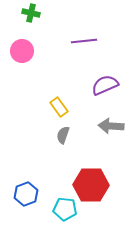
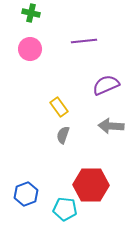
pink circle: moved 8 px right, 2 px up
purple semicircle: moved 1 px right
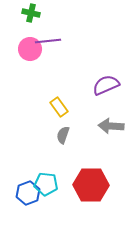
purple line: moved 36 px left
blue hexagon: moved 2 px right, 1 px up
cyan pentagon: moved 19 px left, 25 px up
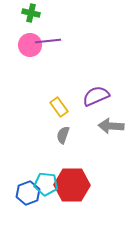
pink circle: moved 4 px up
purple semicircle: moved 10 px left, 11 px down
red hexagon: moved 19 px left
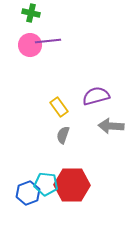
purple semicircle: rotated 8 degrees clockwise
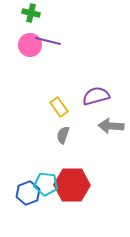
purple line: rotated 20 degrees clockwise
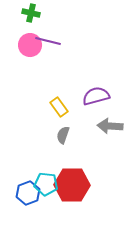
gray arrow: moved 1 px left
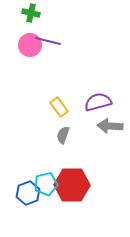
purple semicircle: moved 2 px right, 6 px down
cyan pentagon: rotated 20 degrees counterclockwise
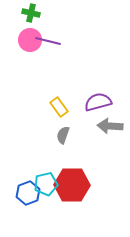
pink circle: moved 5 px up
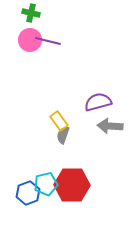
yellow rectangle: moved 14 px down
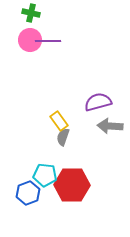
purple line: rotated 15 degrees counterclockwise
gray semicircle: moved 2 px down
cyan pentagon: moved 1 px left, 9 px up; rotated 20 degrees clockwise
